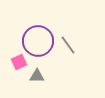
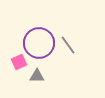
purple circle: moved 1 px right, 2 px down
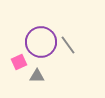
purple circle: moved 2 px right, 1 px up
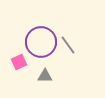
gray triangle: moved 8 px right
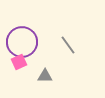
purple circle: moved 19 px left
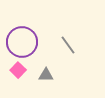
pink square: moved 1 px left, 8 px down; rotated 21 degrees counterclockwise
gray triangle: moved 1 px right, 1 px up
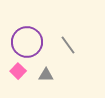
purple circle: moved 5 px right
pink square: moved 1 px down
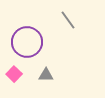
gray line: moved 25 px up
pink square: moved 4 px left, 3 px down
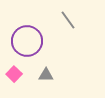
purple circle: moved 1 px up
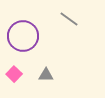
gray line: moved 1 px right, 1 px up; rotated 18 degrees counterclockwise
purple circle: moved 4 px left, 5 px up
